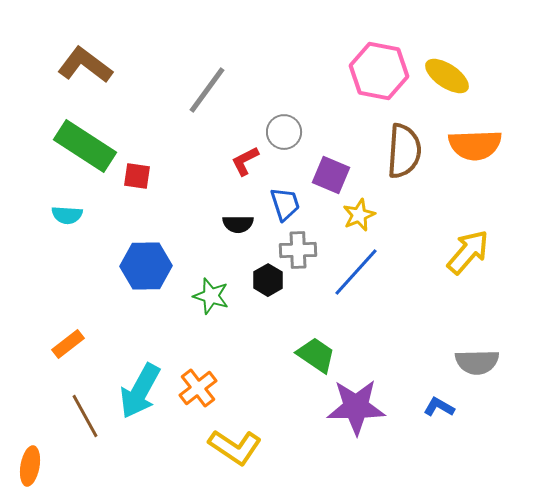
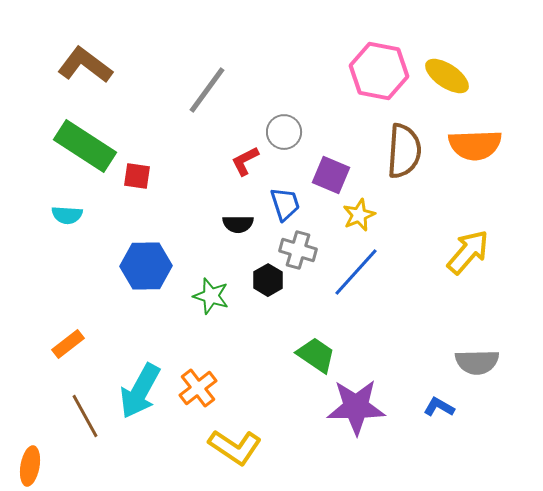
gray cross: rotated 18 degrees clockwise
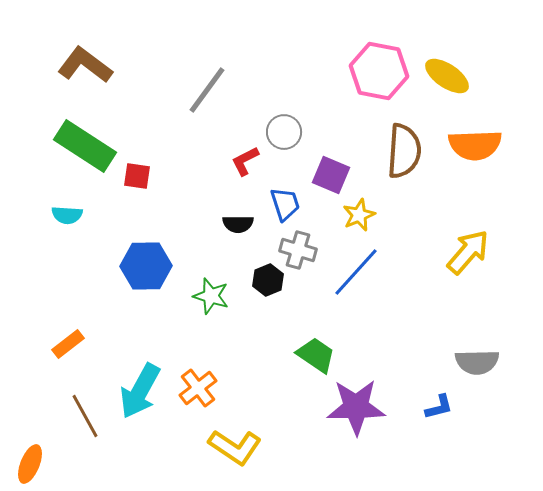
black hexagon: rotated 8 degrees clockwise
blue L-shape: rotated 136 degrees clockwise
orange ellipse: moved 2 px up; rotated 12 degrees clockwise
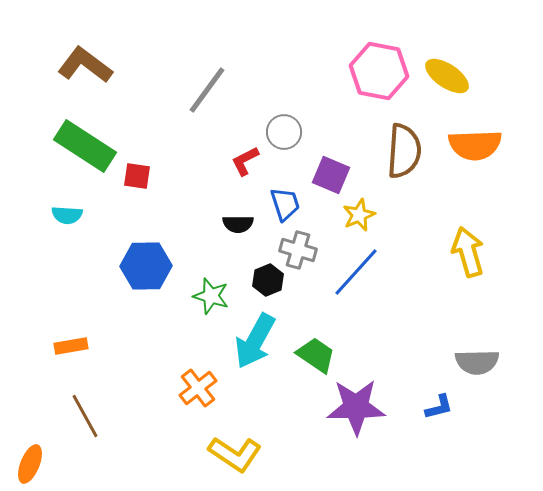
yellow arrow: rotated 57 degrees counterclockwise
orange rectangle: moved 3 px right, 2 px down; rotated 28 degrees clockwise
cyan arrow: moved 115 px right, 50 px up
yellow L-shape: moved 7 px down
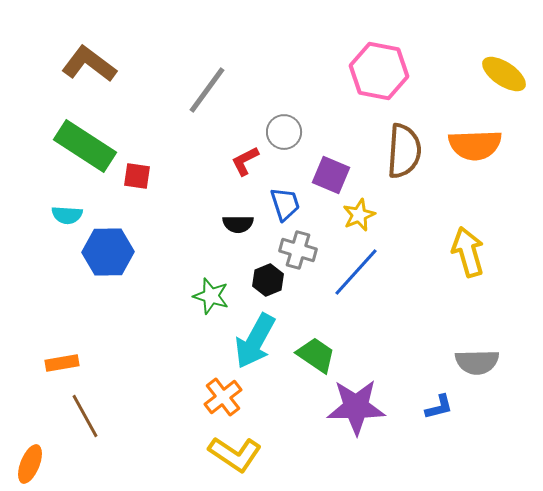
brown L-shape: moved 4 px right, 1 px up
yellow ellipse: moved 57 px right, 2 px up
blue hexagon: moved 38 px left, 14 px up
orange rectangle: moved 9 px left, 17 px down
orange cross: moved 25 px right, 9 px down
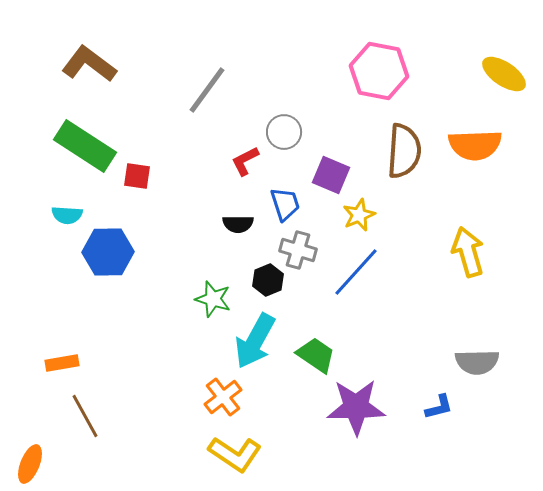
green star: moved 2 px right, 3 px down
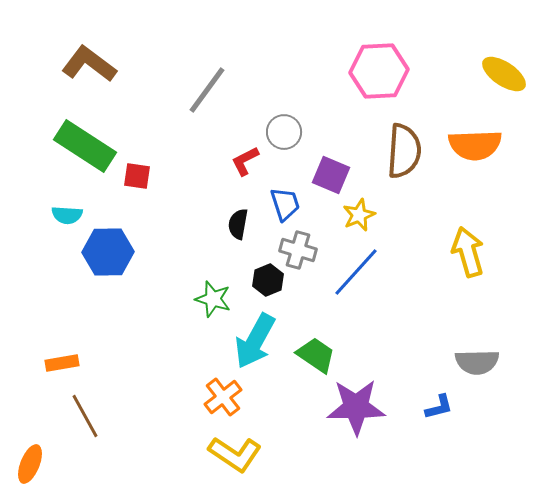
pink hexagon: rotated 14 degrees counterclockwise
black semicircle: rotated 100 degrees clockwise
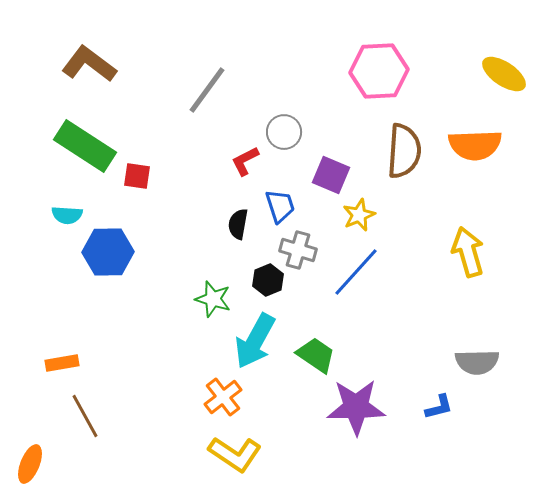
blue trapezoid: moved 5 px left, 2 px down
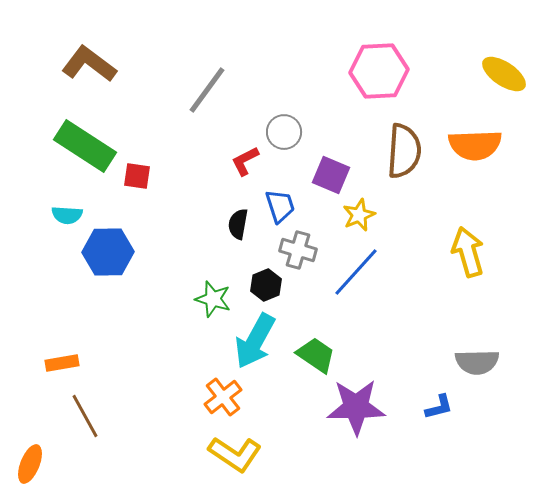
black hexagon: moved 2 px left, 5 px down
